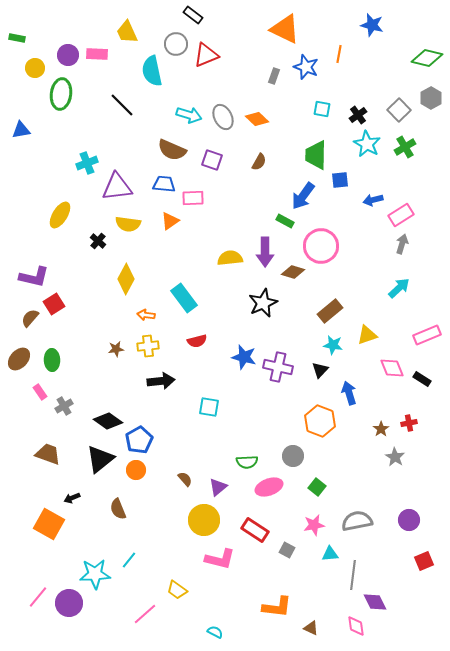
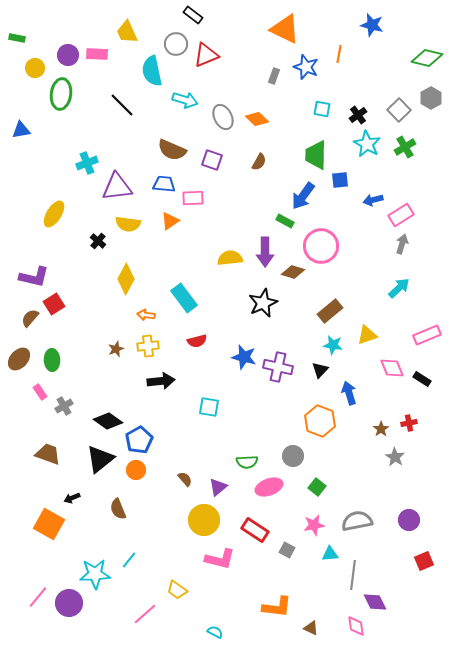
cyan arrow at (189, 115): moved 4 px left, 15 px up
yellow ellipse at (60, 215): moved 6 px left, 1 px up
brown star at (116, 349): rotated 14 degrees counterclockwise
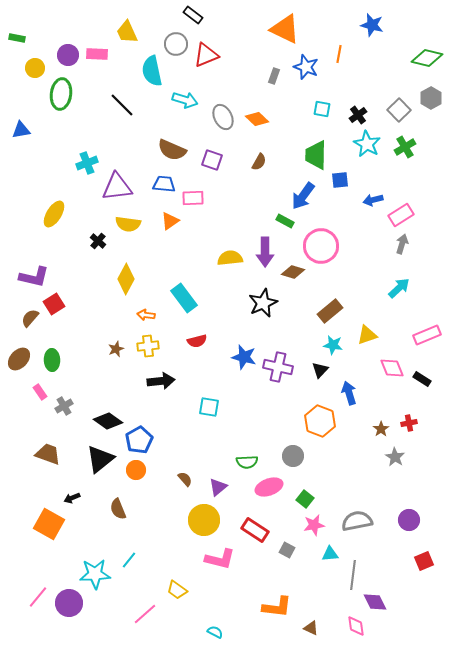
green square at (317, 487): moved 12 px left, 12 px down
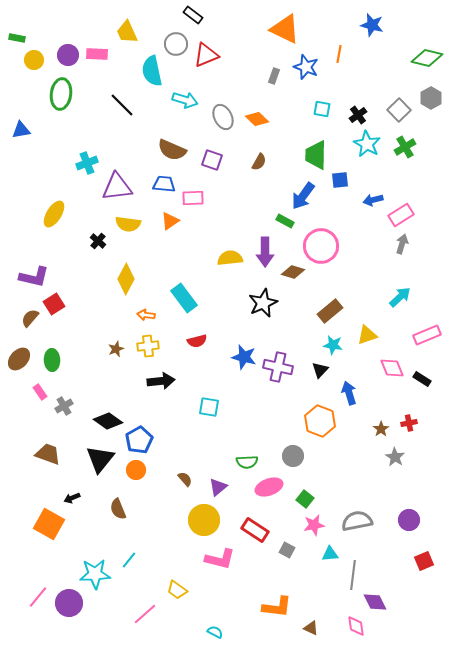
yellow circle at (35, 68): moved 1 px left, 8 px up
cyan arrow at (399, 288): moved 1 px right, 9 px down
black triangle at (100, 459): rotated 12 degrees counterclockwise
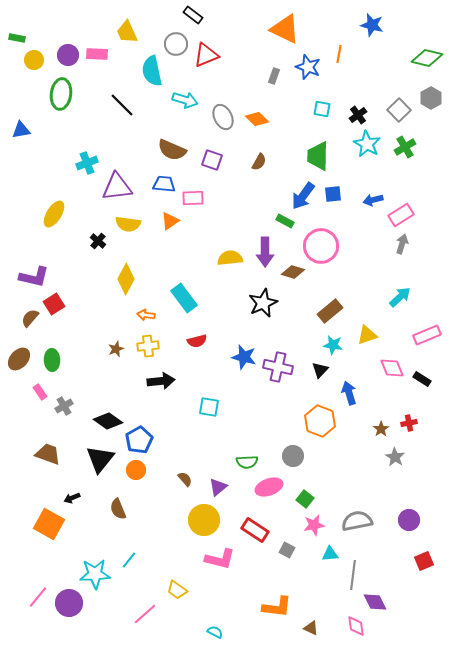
blue star at (306, 67): moved 2 px right
green trapezoid at (316, 155): moved 2 px right, 1 px down
blue square at (340, 180): moved 7 px left, 14 px down
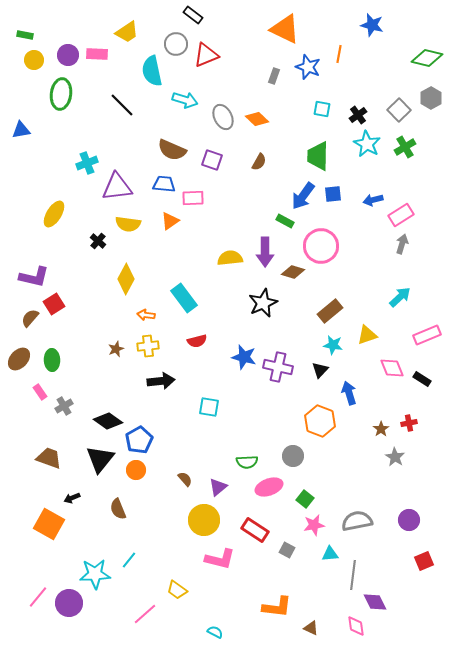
yellow trapezoid at (127, 32): rotated 100 degrees counterclockwise
green rectangle at (17, 38): moved 8 px right, 3 px up
brown trapezoid at (48, 454): moved 1 px right, 4 px down
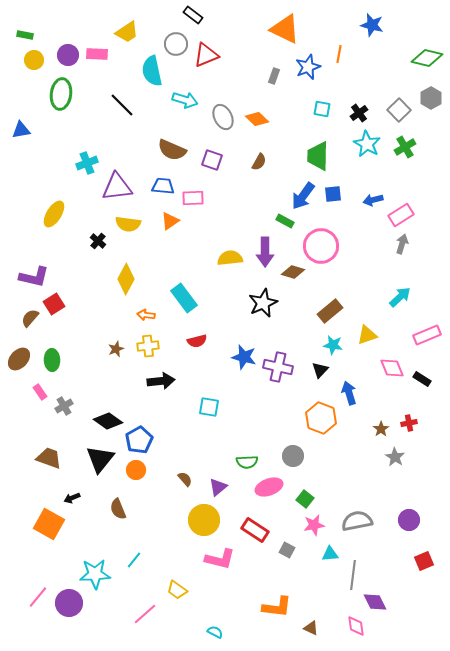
blue star at (308, 67): rotated 30 degrees clockwise
black cross at (358, 115): moved 1 px right, 2 px up
blue trapezoid at (164, 184): moved 1 px left, 2 px down
orange hexagon at (320, 421): moved 1 px right, 3 px up
cyan line at (129, 560): moved 5 px right
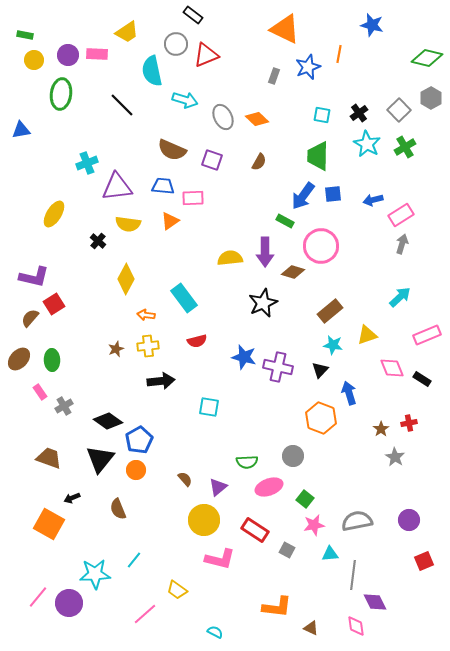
cyan square at (322, 109): moved 6 px down
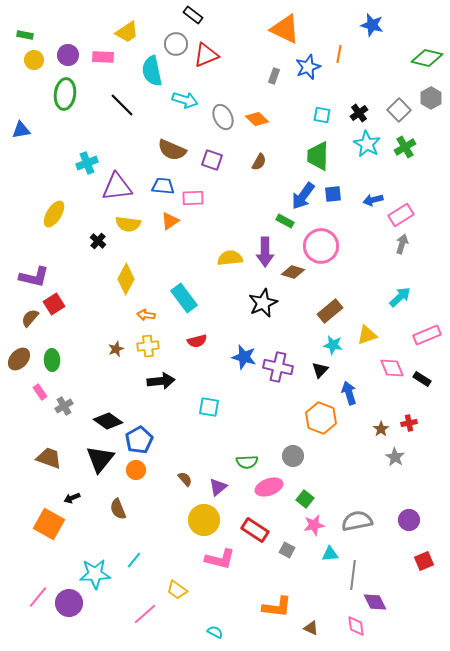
pink rectangle at (97, 54): moved 6 px right, 3 px down
green ellipse at (61, 94): moved 4 px right
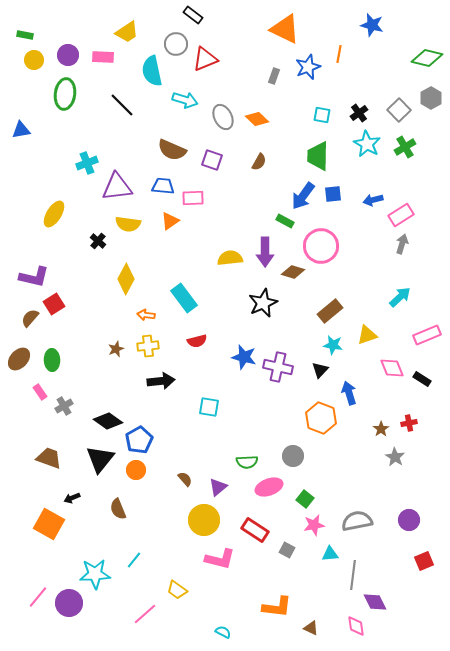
red triangle at (206, 55): moved 1 px left, 4 px down
cyan semicircle at (215, 632): moved 8 px right
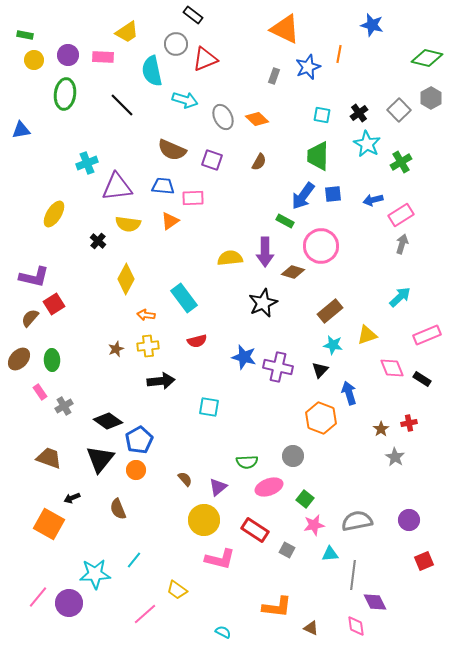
green cross at (405, 147): moved 4 px left, 15 px down
